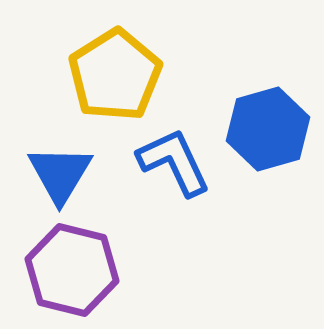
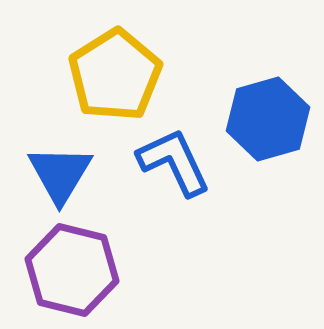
blue hexagon: moved 10 px up
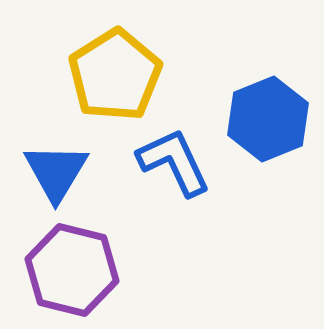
blue hexagon: rotated 6 degrees counterclockwise
blue triangle: moved 4 px left, 2 px up
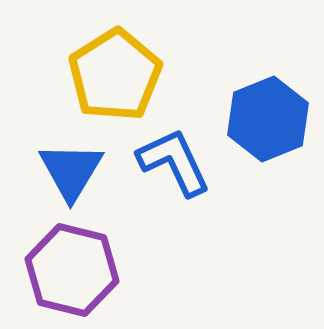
blue triangle: moved 15 px right, 1 px up
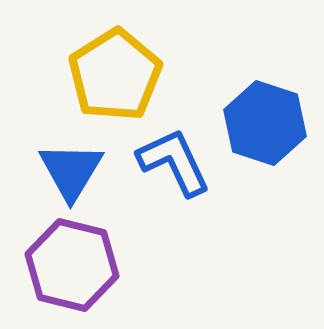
blue hexagon: moved 3 px left, 4 px down; rotated 20 degrees counterclockwise
purple hexagon: moved 5 px up
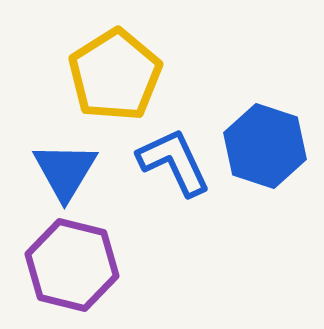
blue hexagon: moved 23 px down
blue triangle: moved 6 px left
